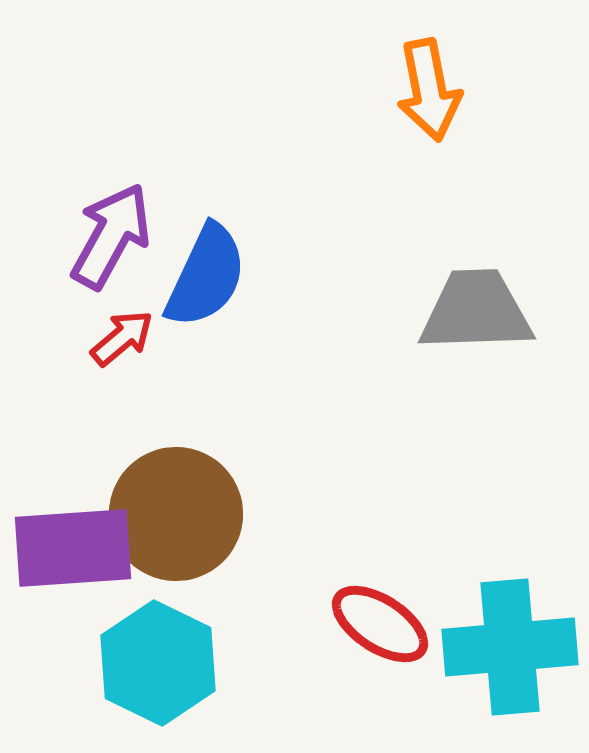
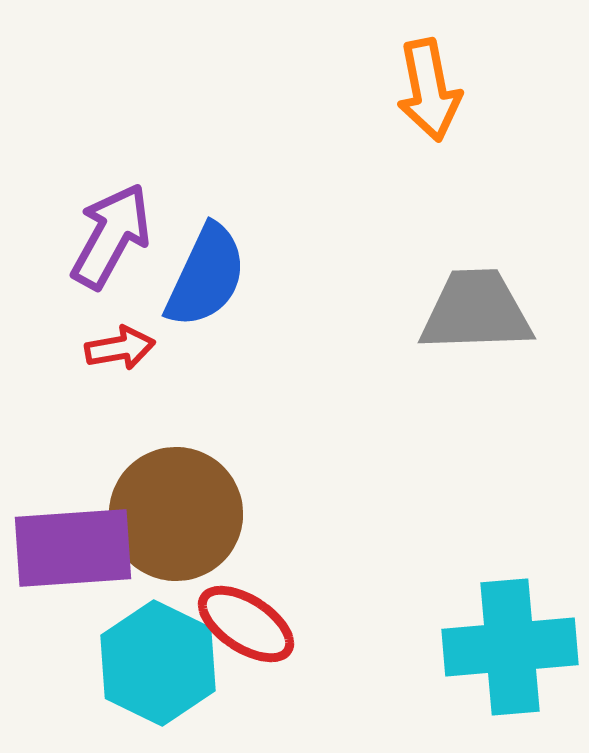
red arrow: moved 2 px left, 10 px down; rotated 30 degrees clockwise
red ellipse: moved 134 px left
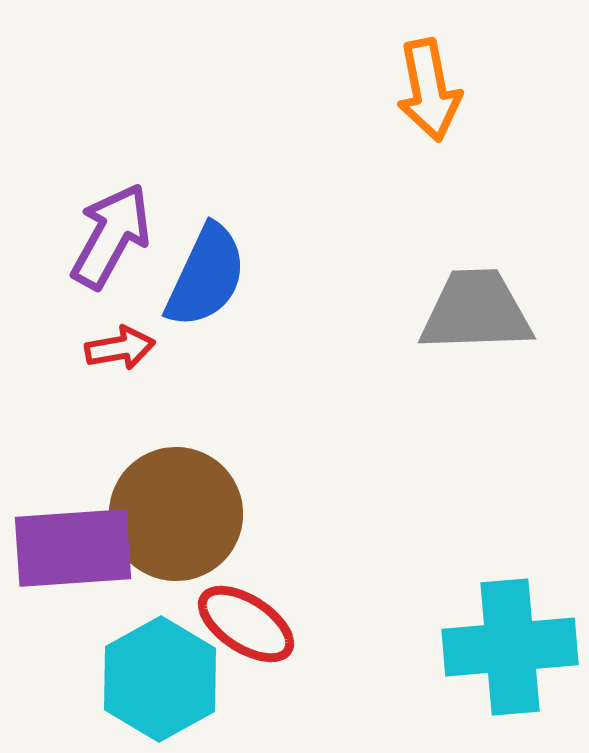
cyan hexagon: moved 2 px right, 16 px down; rotated 5 degrees clockwise
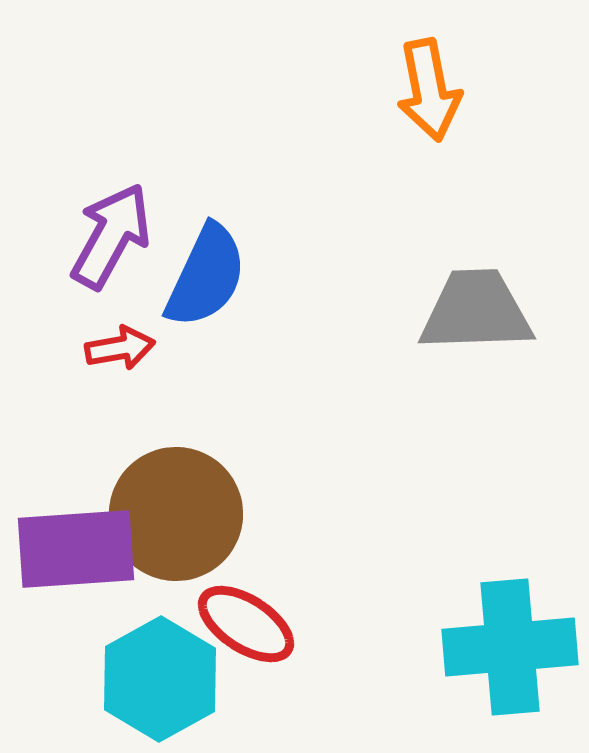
purple rectangle: moved 3 px right, 1 px down
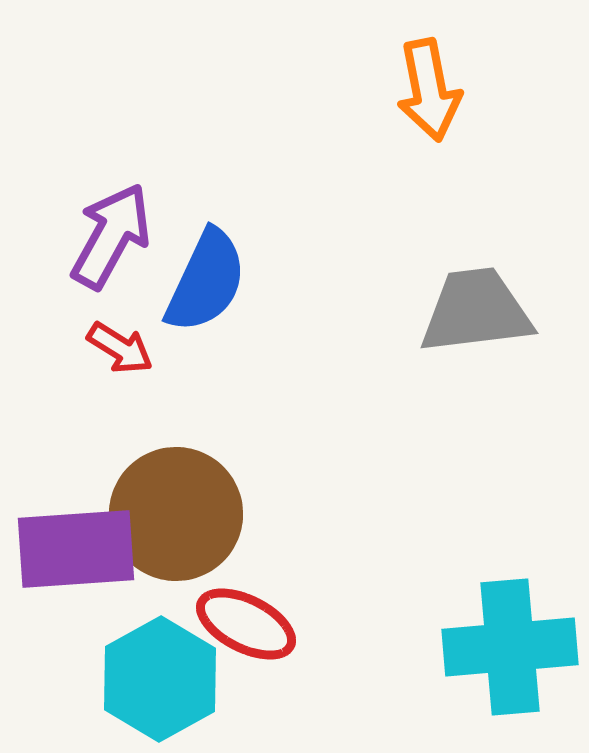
blue semicircle: moved 5 px down
gray trapezoid: rotated 5 degrees counterclockwise
red arrow: rotated 42 degrees clockwise
red ellipse: rotated 6 degrees counterclockwise
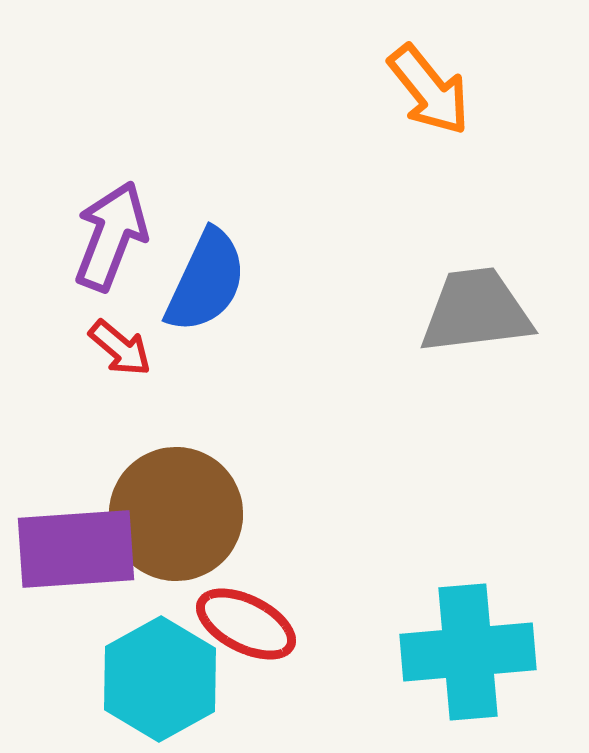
orange arrow: rotated 28 degrees counterclockwise
purple arrow: rotated 8 degrees counterclockwise
red arrow: rotated 8 degrees clockwise
cyan cross: moved 42 px left, 5 px down
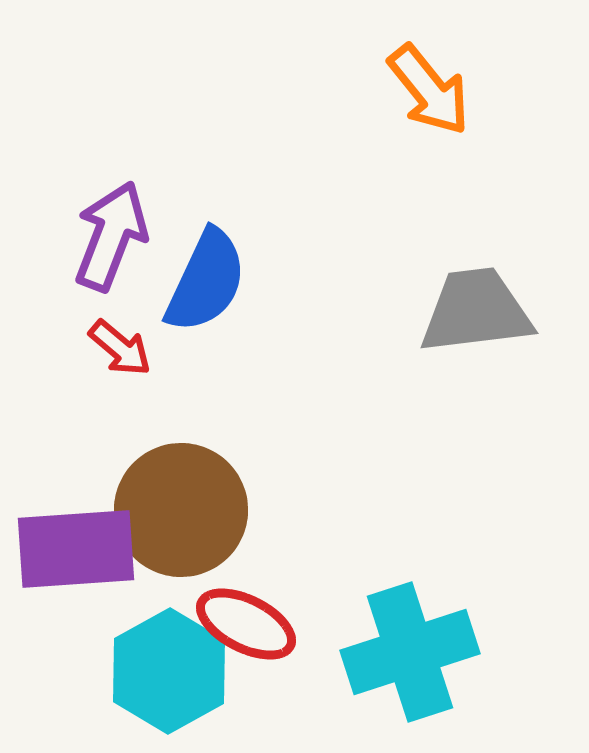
brown circle: moved 5 px right, 4 px up
cyan cross: moved 58 px left; rotated 13 degrees counterclockwise
cyan hexagon: moved 9 px right, 8 px up
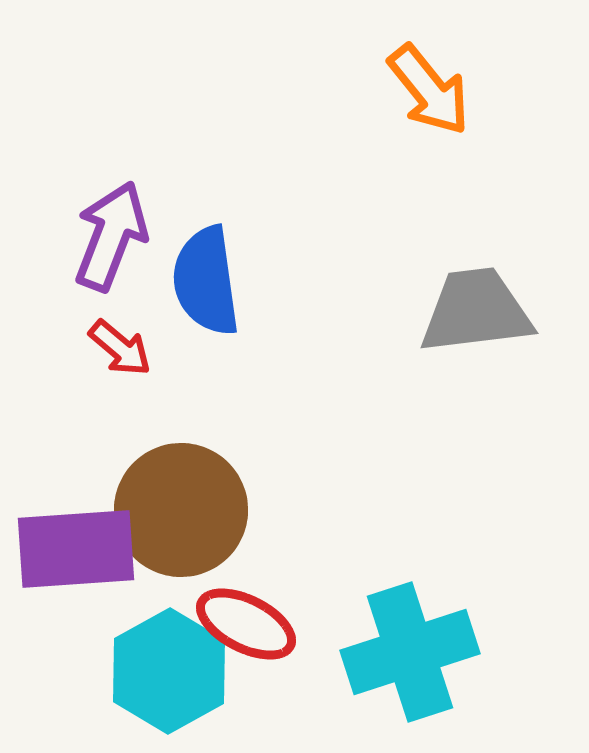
blue semicircle: rotated 147 degrees clockwise
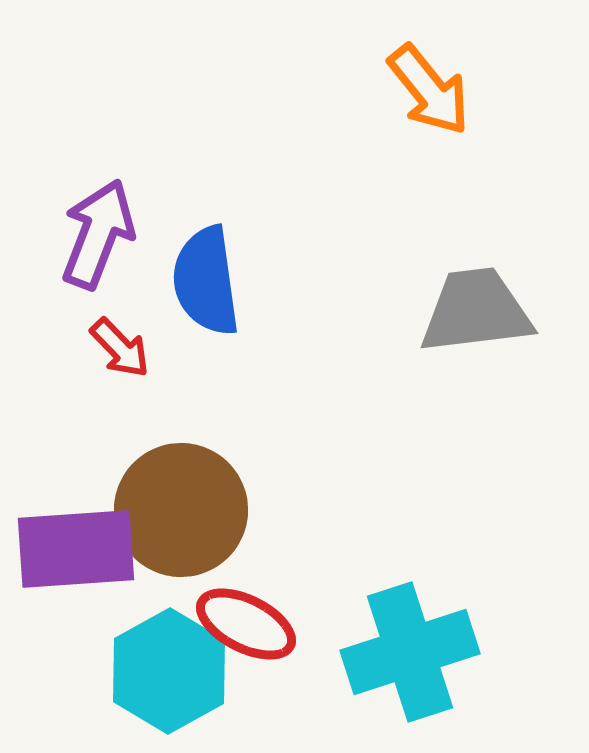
purple arrow: moved 13 px left, 2 px up
red arrow: rotated 6 degrees clockwise
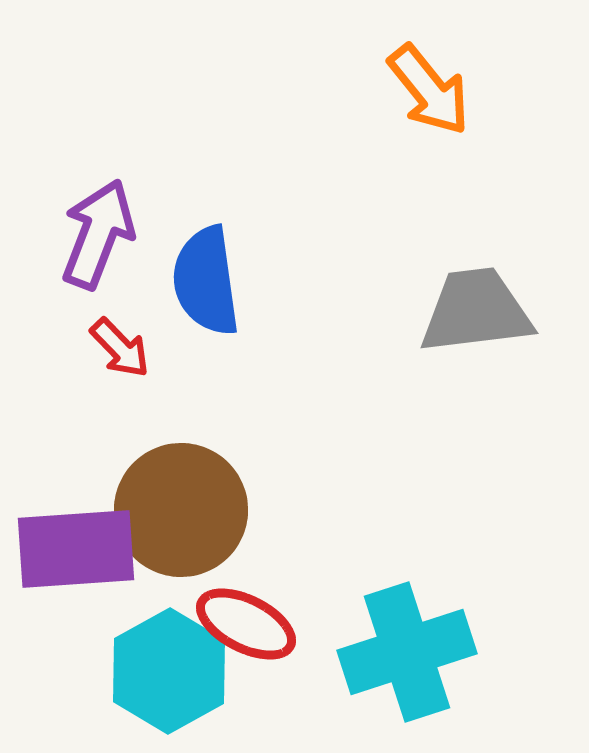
cyan cross: moved 3 px left
